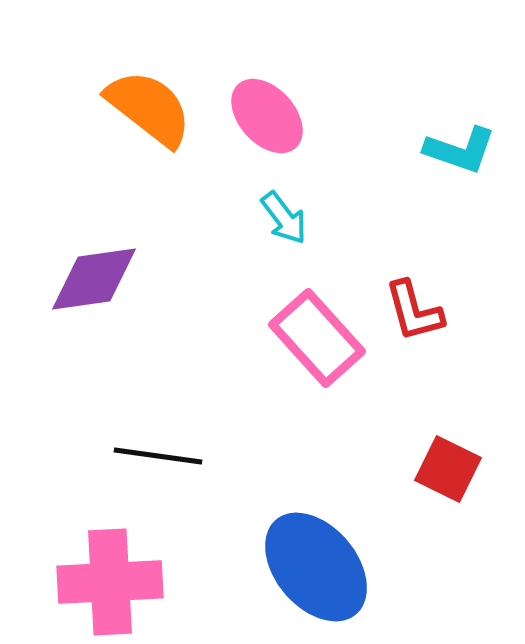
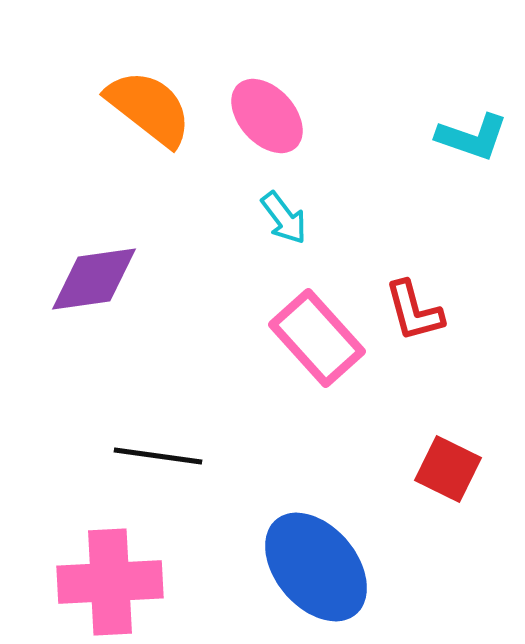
cyan L-shape: moved 12 px right, 13 px up
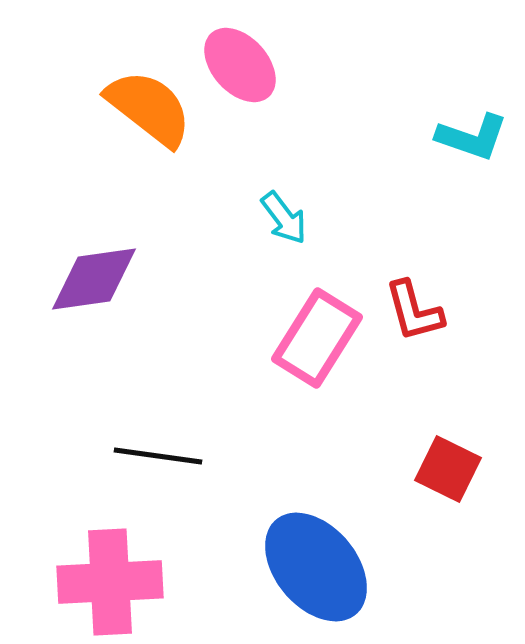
pink ellipse: moved 27 px left, 51 px up
pink rectangle: rotated 74 degrees clockwise
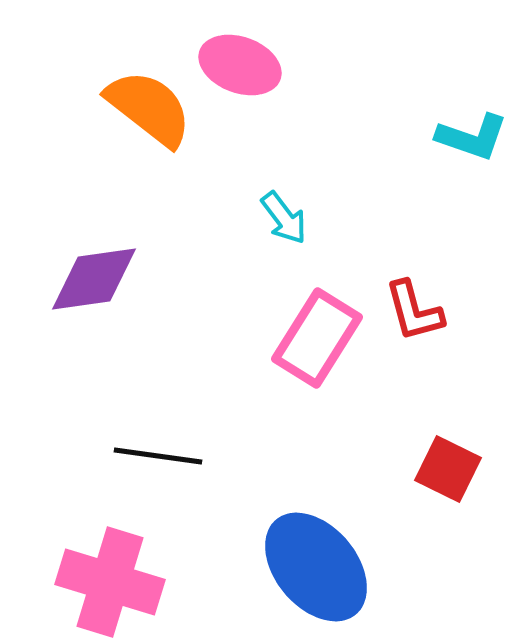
pink ellipse: rotated 28 degrees counterclockwise
pink cross: rotated 20 degrees clockwise
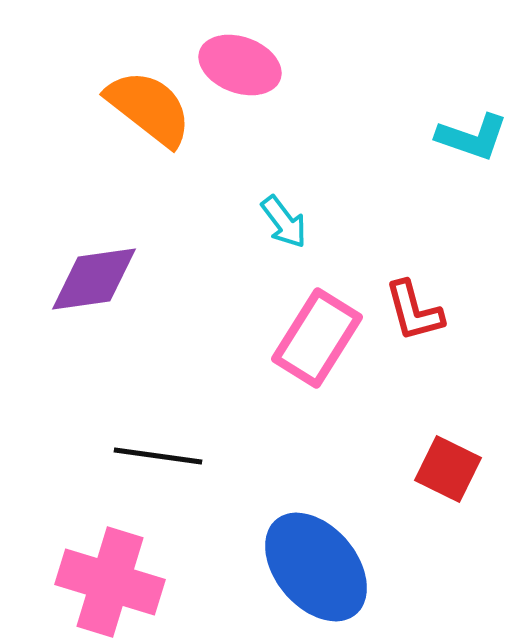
cyan arrow: moved 4 px down
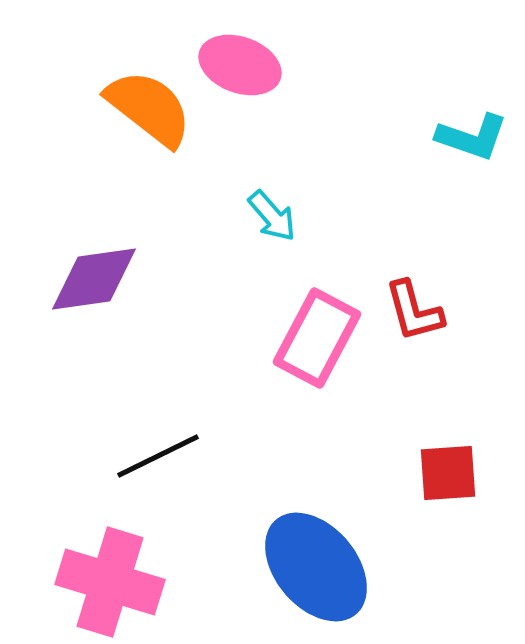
cyan arrow: moved 12 px left, 6 px up; rotated 4 degrees counterclockwise
pink rectangle: rotated 4 degrees counterclockwise
black line: rotated 34 degrees counterclockwise
red square: moved 4 px down; rotated 30 degrees counterclockwise
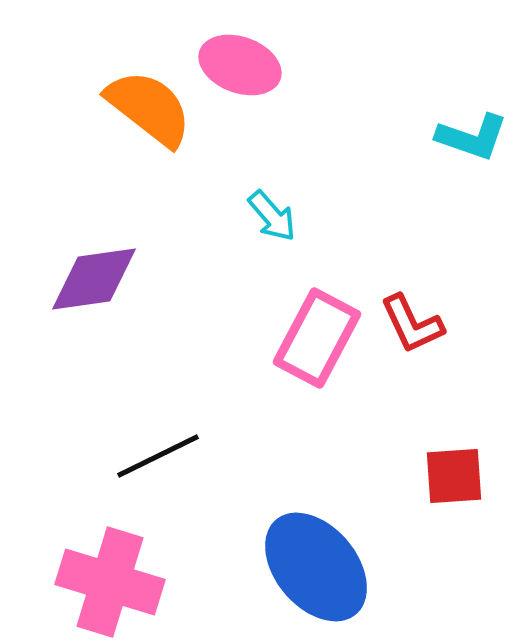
red L-shape: moved 2 px left, 13 px down; rotated 10 degrees counterclockwise
red square: moved 6 px right, 3 px down
